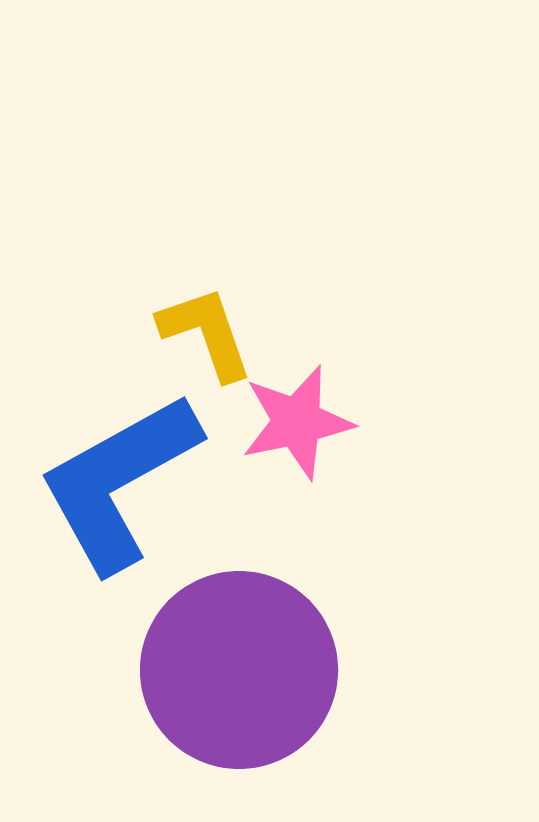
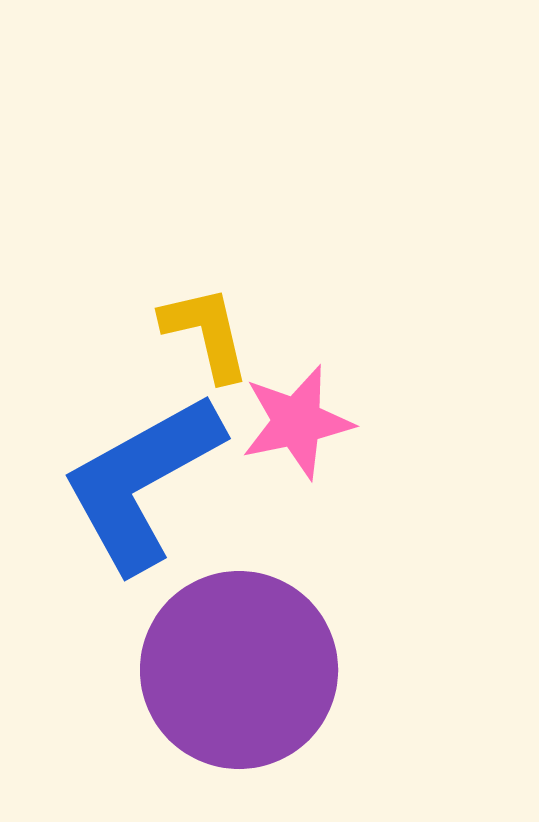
yellow L-shape: rotated 6 degrees clockwise
blue L-shape: moved 23 px right
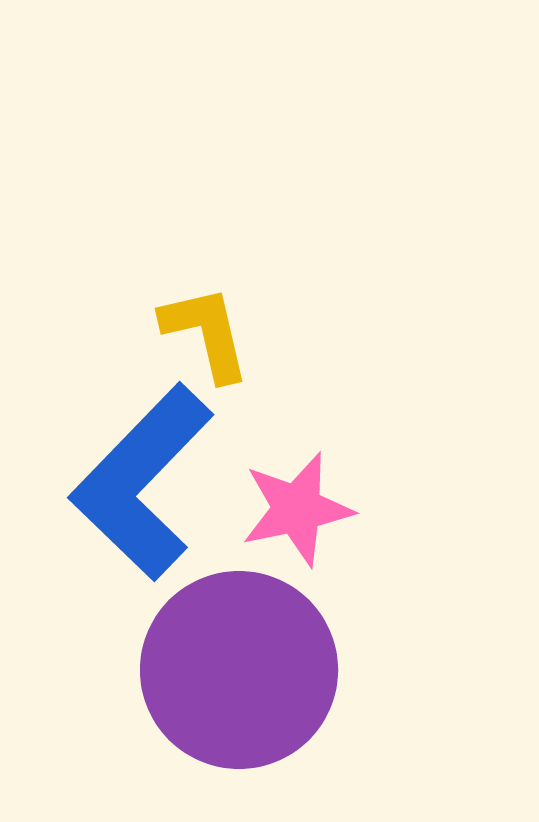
pink star: moved 87 px down
blue L-shape: rotated 17 degrees counterclockwise
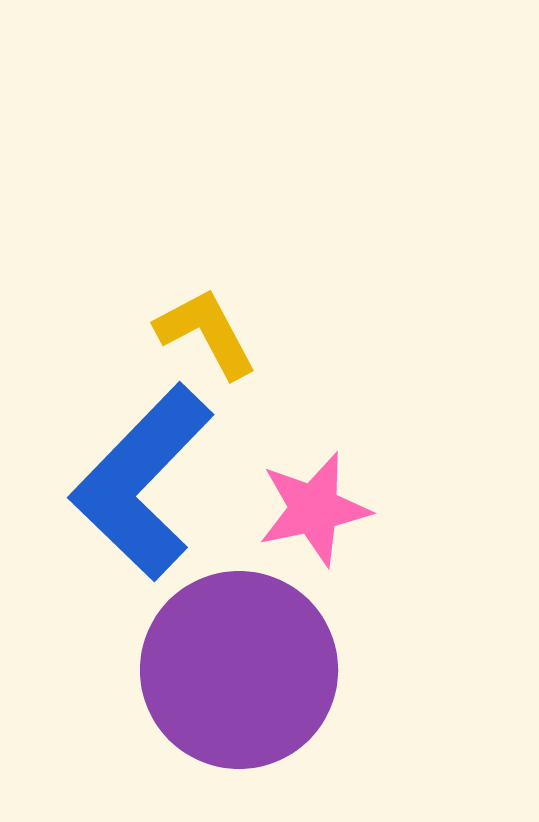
yellow L-shape: rotated 15 degrees counterclockwise
pink star: moved 17 px right
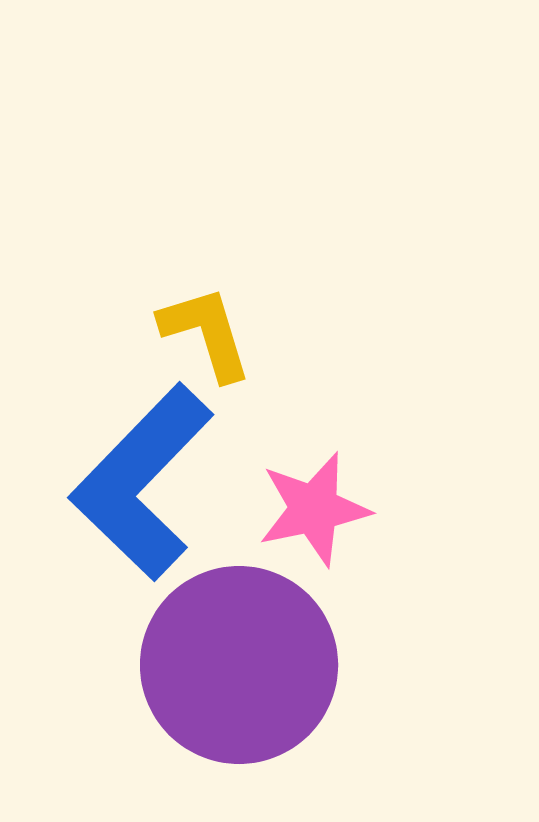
yellow L-shape: rotated 11 degrees clockwise
purple circle: moved 5 px up
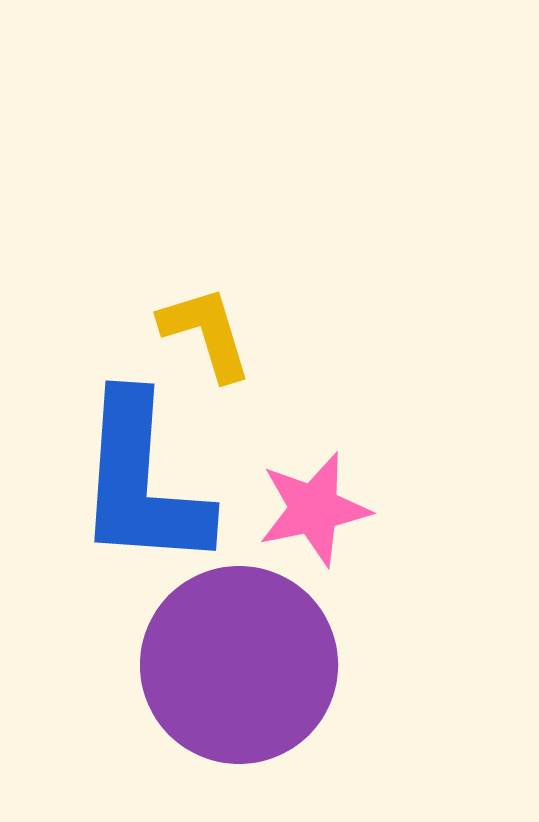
blue L-shape: rotated 40 degrees counterclockwise
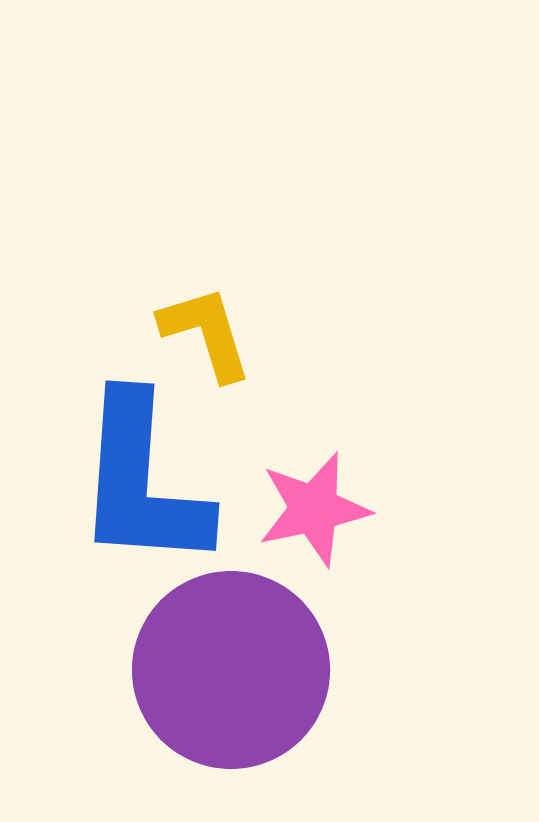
purple circle: moved 8 px left, 5 px down
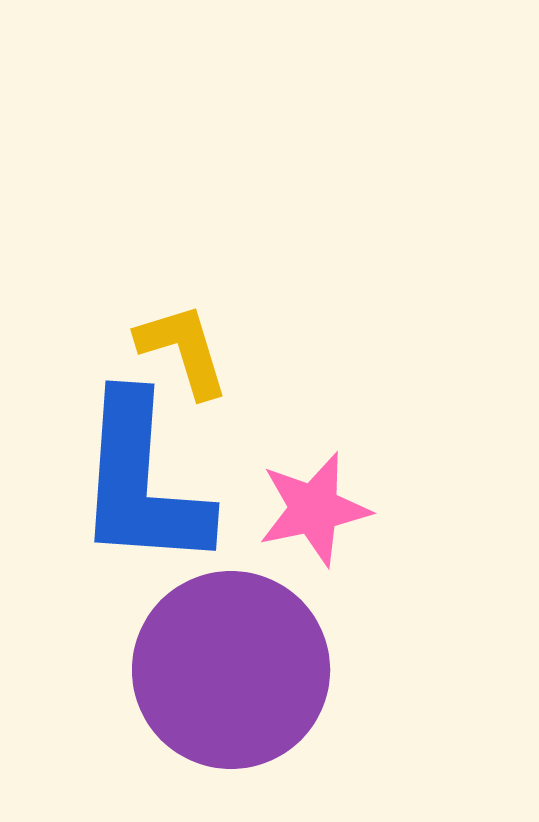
yellow L-shape: moved 23 px left, 17 px down
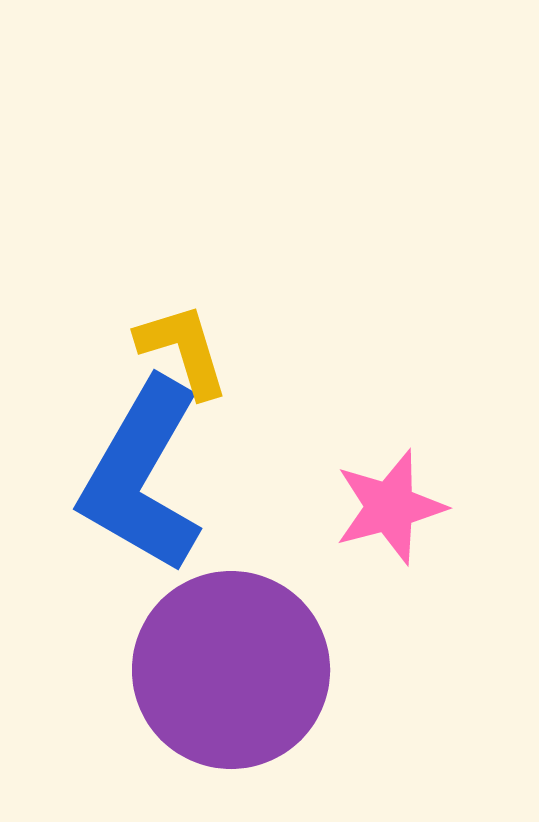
blue L-shape: moved 6 px up; rotated 26 degrees clockwise
pink star: moved 76 px right, 2 px up; rotated 3 degrees counterclockwise
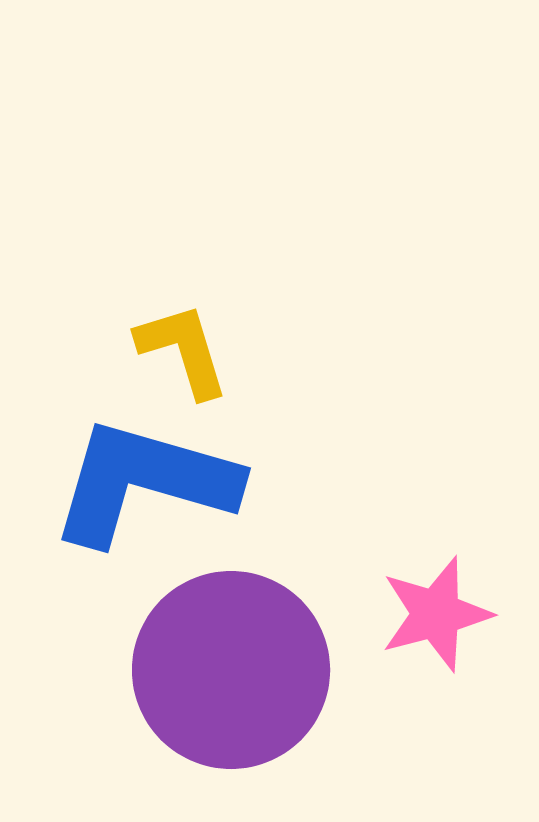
blue L-shape: moved 2 px right, 6 px down; rotated 76 degrees clockwise
pink star: moved 46 px right, 107 px down
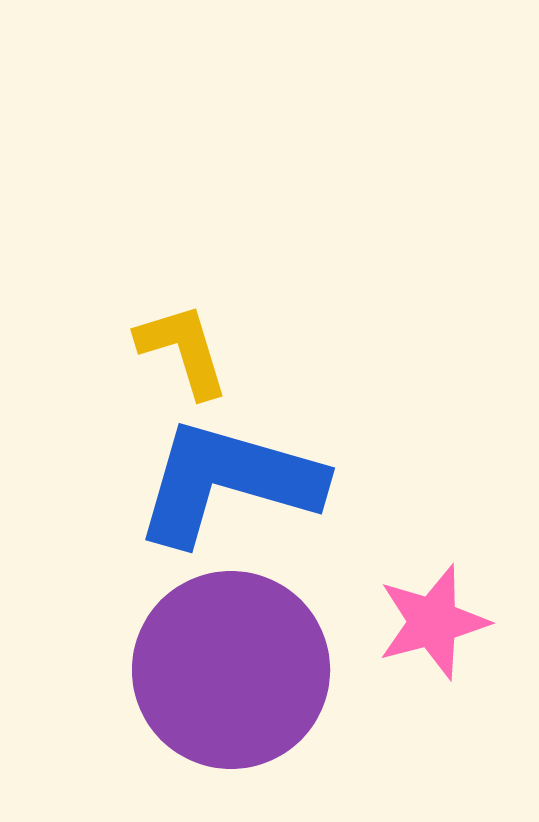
blue L-shape: moved 84 px right
pink star: moved 3 px left, 8 px down
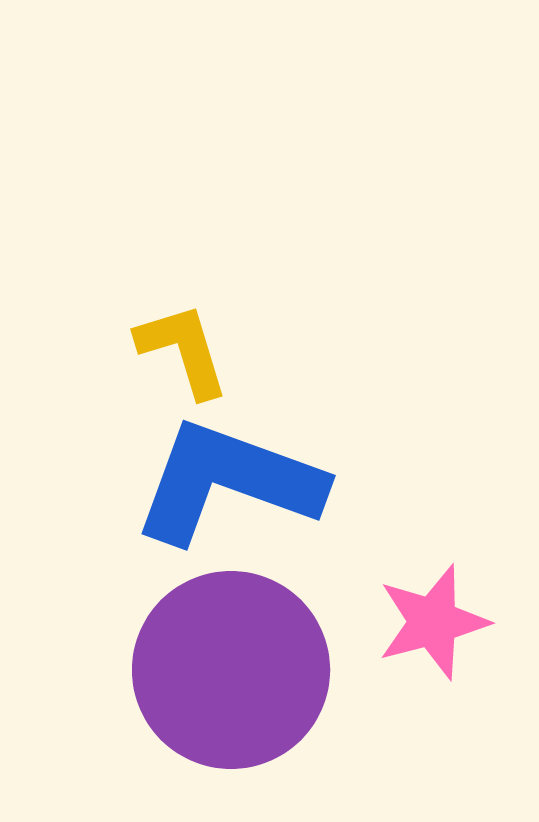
blue L-shape: rotated 4 degrees clockwise
